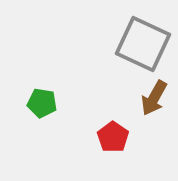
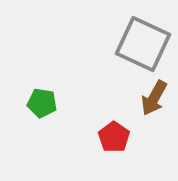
red pentagon: moved 1 px right
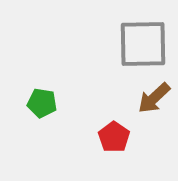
gray square: rotated 26 degrees counterclockwise
brown arrow: rotated 18 degrees clockwise
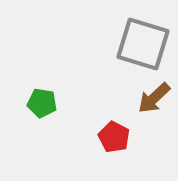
gray square: rotated 18 degrees clockwise
red pentagon: rotated 8 degrees counterclockwise
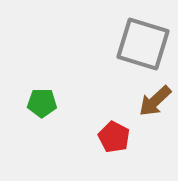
brown arrow: moved 1 px right, 3 px down
green pentagon: rotated 8 degrees counterclockwise
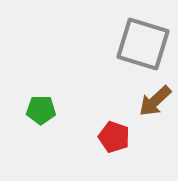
green pentagon: moved 1 px left, 7 px down
red pentagon: rotated 8 degrees counterclockwise
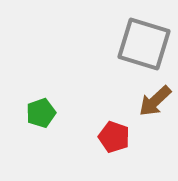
gray square: moved 1 px right
green pentagon: moved 3 px down; rotated 20 degrees counterclockwise
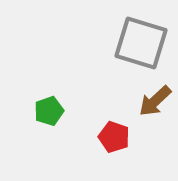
gray square: moved 3 px left, 1 px up
green pentagon: moved 8 px right, 2 px up
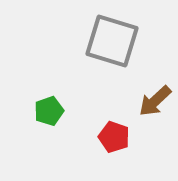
gray square: moved 29 px left, 2 px up
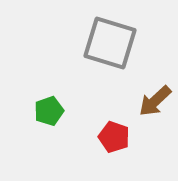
gray square: moved 2 px left, 2 px down
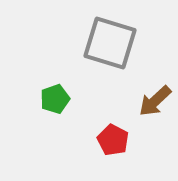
green pentagon: moved 6 px right, 12 px up
red pentagon: moved 1 px left, 3 px down; rotated 8 degrees clockwise
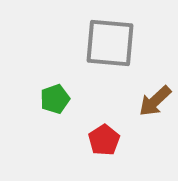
gray square: rotated 12 degrees counterclockwise
red pentagon: moved 9 px left; rotated 12 degrees clockwise
